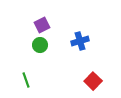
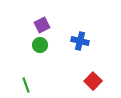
blue cross: rotated 30 degrees clockwise
green line: moved 5 px down
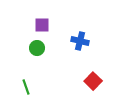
purple square: rotated 28 degrees clockwise
green circle: moved 3 px left, 3 px down
green line: moved 2 px down
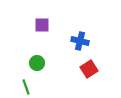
green circle: moved 15 px down
red square: moved 4 px left, 12 px up; rotated 12 degrees clockwise
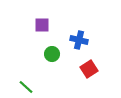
blue cross: moved 1 px left, 1 px up
green circle: moved 15 px right, 9 px up
green line: rotated 28 degrees counterclockwise
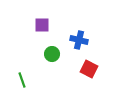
red square: rotated 30 degrees counterclockwise
green line: moved 4 px left, 7 px up; rotated 28 degrees clockwise
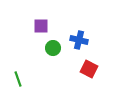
purple square: moved 1 px left, 1 px down
green circle: moved 1 px right, 6 px up
green line: moved 4 px left, 1 px up
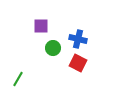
blue cross: moved 1 px left, 1 px up
red square: moved 11 px left, 6 px up
green line: rotated 49 degrees clockwise
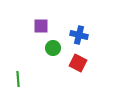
blue cross: moved 1 px right, 4 px up
green line: rotated 35 degrees counterclockwise
